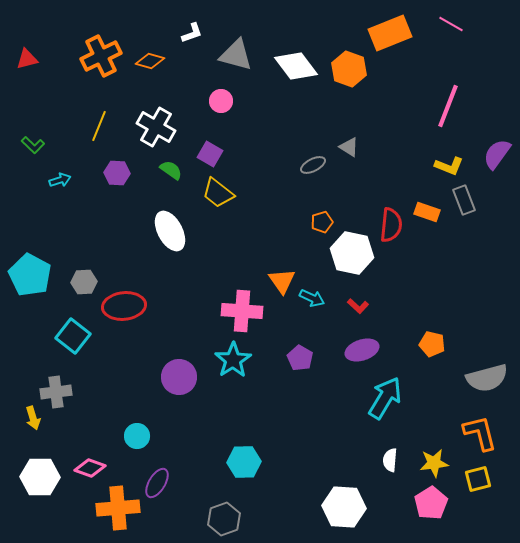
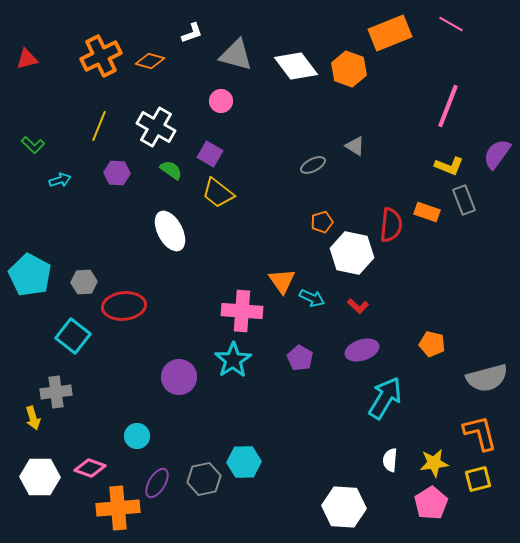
gray triangle at (349, 147): moved 6 px right, 1 px up
gray hexagon at (224, 519): moved 20 px left, 40 px up; rotated 8 degrees clockwise
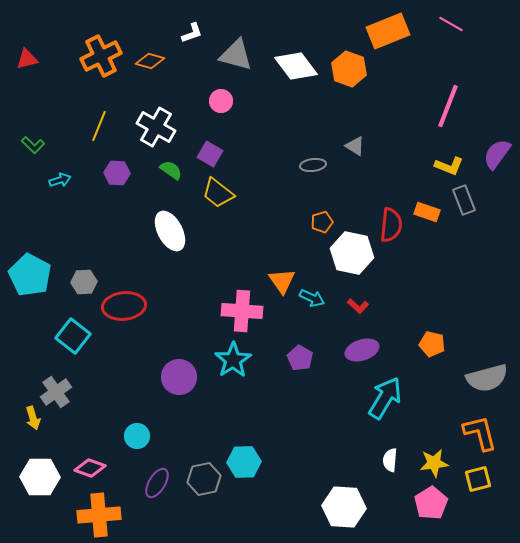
orange rectangle at (390, 33): moved 2 px left, 2 px up
gray ellipse at (313, 165): rotated 20 degrees clockwise
gray cross at (56, 392): rotated 28 degrees counterclockwise
orange cross at (118, 508): moved 19 px left, 7 px down
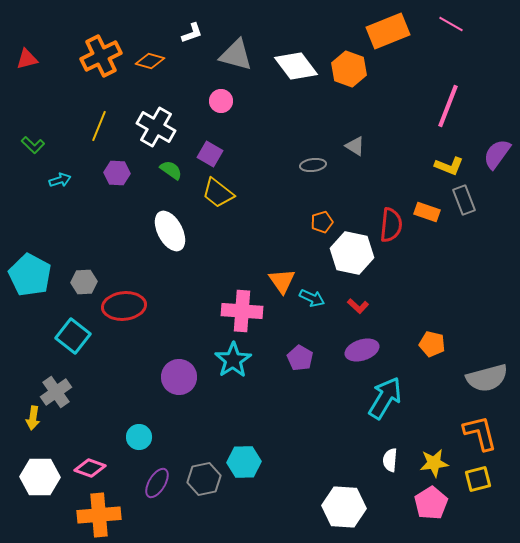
yellow arrow at (33, 418): rotated 25 degrees clockwise
cyan circle at (137, 436): moved 2 px right, 1 px down
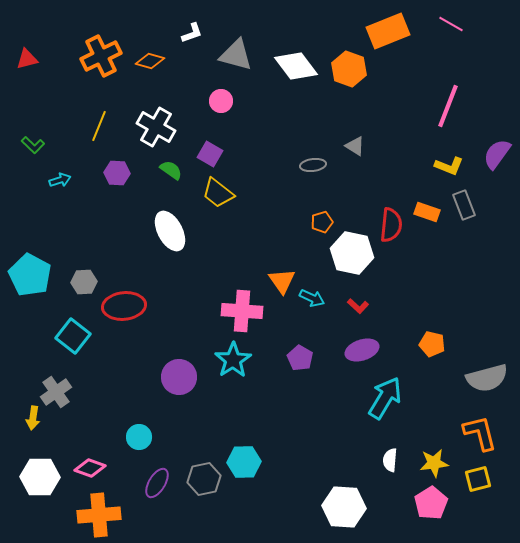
gray rectangle at (464, 200): moved 5 px down
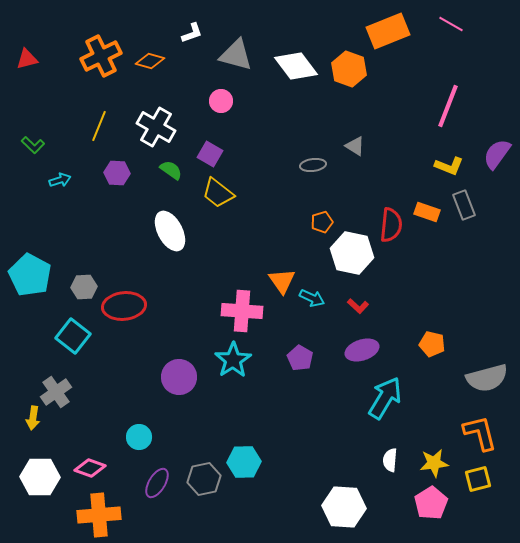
gray hexagon at (84, 282): moved 5 px down
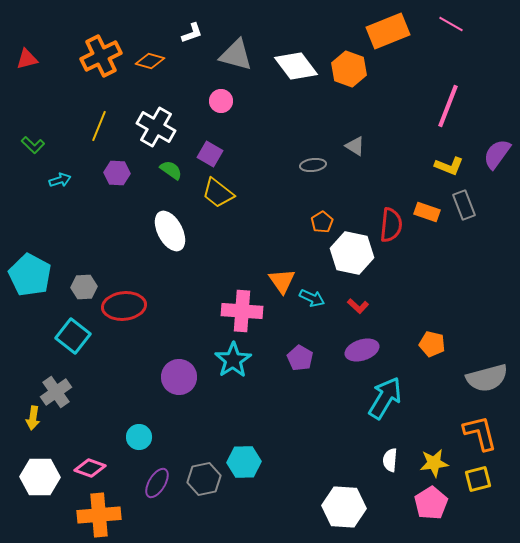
orange pentagon at (322, 222): rotated 15 degrees counterclockwise
